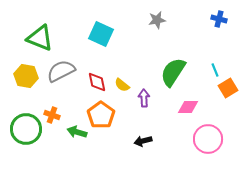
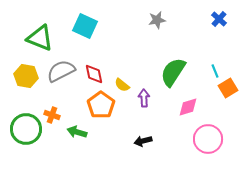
blue cross: rotated 28 degrees clockwise
cyan square: moved 16 px left, 8 px up
cyan line: moved 1 px down
red diamond: moved 3 px left, 8 px up
pink diamond: rotated 15 degrees counterclockwise
orange pentagon: moved 10 px up
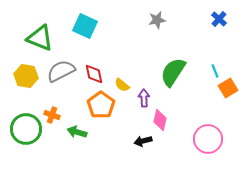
pink diamond: moved 28 px left, 13 px down; rotated 60 degrees counterclockwise
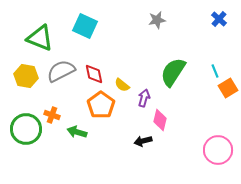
purple arrow: rotated 18 degrees clockwise
pink circle: moved 10 px right, 11 px down
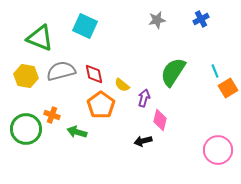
blue cross: moved 18 px left; rotated 21 degrees clockwise
gray semicircle: rotated 12 degrees clockwise
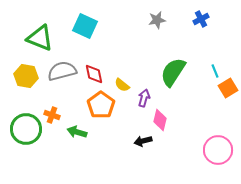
gray semicircle: moved 1 px right
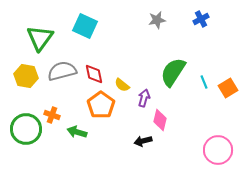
green triangle: rotated 44 degrees clockwise
cyan line: moved 11 px left, 11 px down
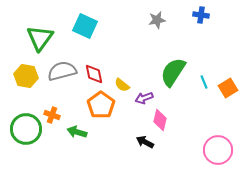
blue cross: moved 4 px up; rotated 35 degrees clockwise
purple arrow: rotated 126 degrees counterclockwise
black arrow: moved 2 px right, 1 px down; rotated 42 degrees clockwise
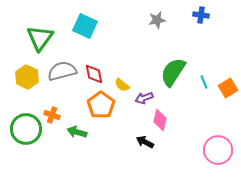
yellow hexagon: moved 1 px right, 1 px down; rotated 15 degrees clockwise
